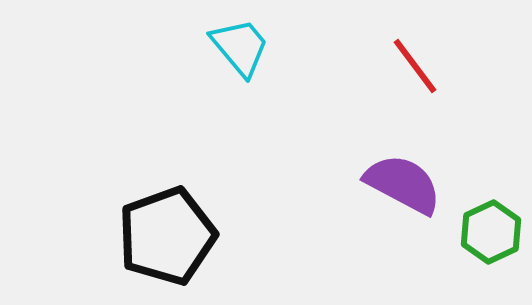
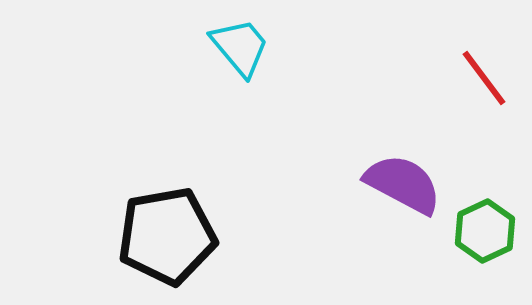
red line: moved 69 px right, 12 px down
green hexagon: moved 6 px left, 1 px up
black pentagon: rotated 10 degrees clockwise
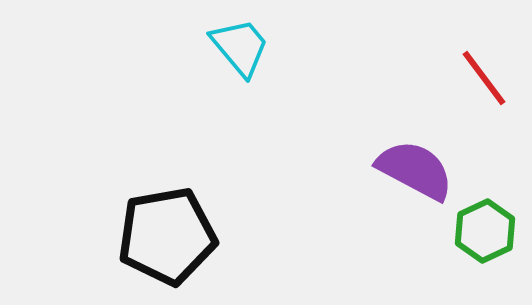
purple semicircle: moved 12 px right, 14 px up
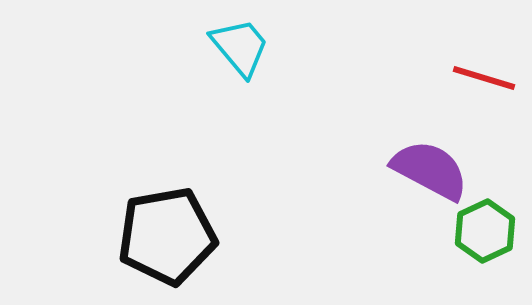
red line: rotated 36 degrees counterclockwise
purple semicircle: moved 15 px right
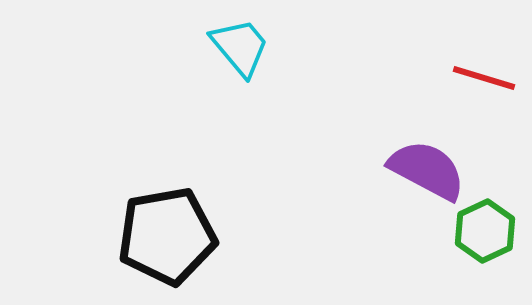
purple semicircle: moved 3 px left
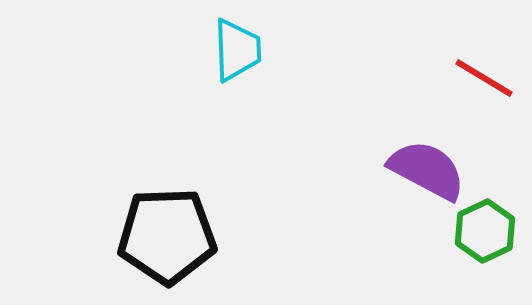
cyan trapezoid: moved 3 px left, 3 px down; rotated 38 degrees clockwise
red line: rotated 14 degrees clockwise
black pentagon: rotated 8 degrees clockwise
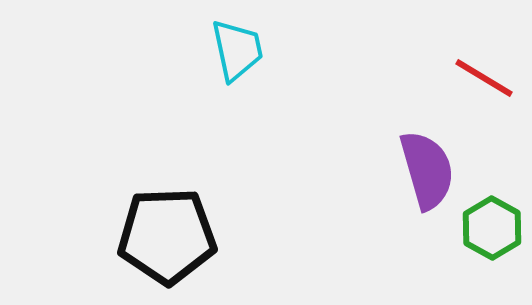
cyan trapezoid: rotated 10 degrees counterclockwise
purple semicircle: rotated 46 degrees clockwise
green hexagon: moved 7 px right, 3 px up; rotated 6 degrees counterclockwise
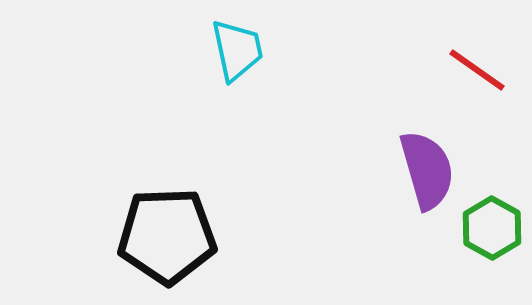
red line: moved 7 px left, 8 px up; rotated 4 degrees clockwise
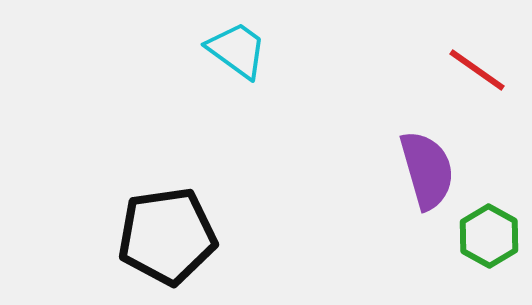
cyan trapezoid: rotated 42 degrees counterclockwise
green hexagon: moved 3 px left, 8 px down
black pentagon: rotated 6 degrees counterclockwise
